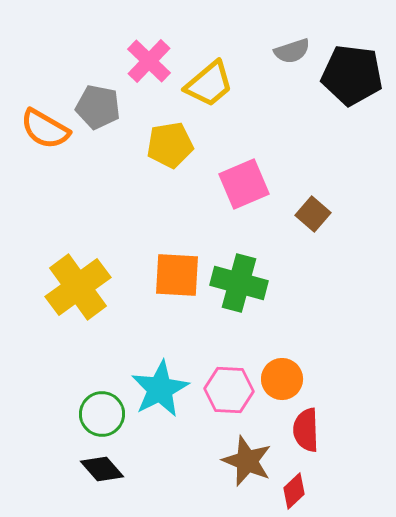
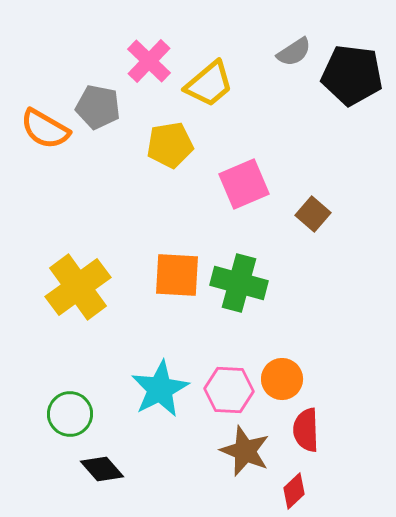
gray semicircle: moved 2 px right, 1 px down; rotated 15 degrees counterclockwise
green circle: moved 32 px left
brown star: moved 2 px left, 10 px up
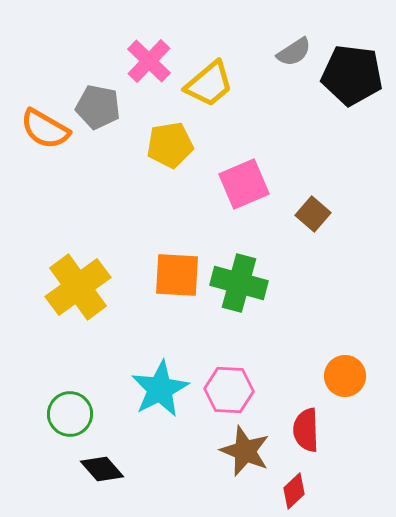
orange circle: moved 63 px right, 3 px up
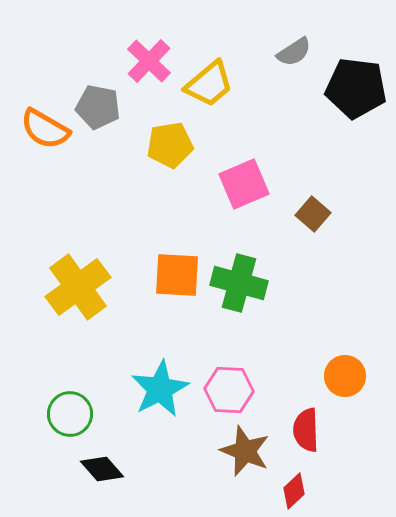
black pentagon: moved 4 px right, 13 px down
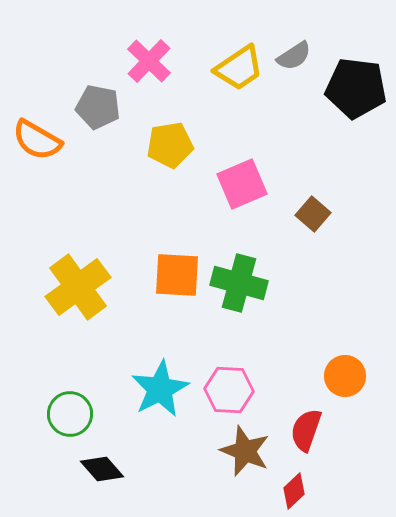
gray semicircle: moved 4 px down
yellow trapezoid: moved 30 px right, 16 px up; rotated 6 degrees clockwise
orange semicircle: moved 8 px left, 11 px down
pink square: moved 2 px left
red semicircle: rotated 21 degrees clockwise
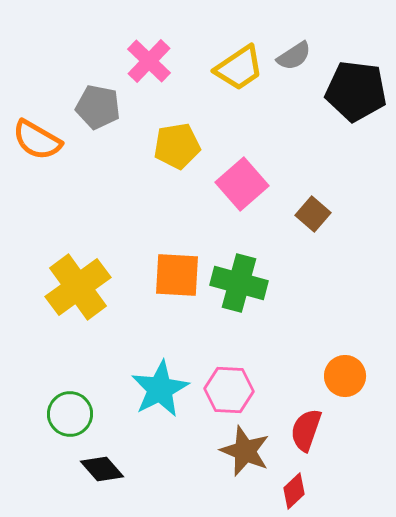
black pentagon: moved 3 px down
yellow pentagon: moved 7 px right, 1 px down
pink square: rotated 18 degrees counterclockwise
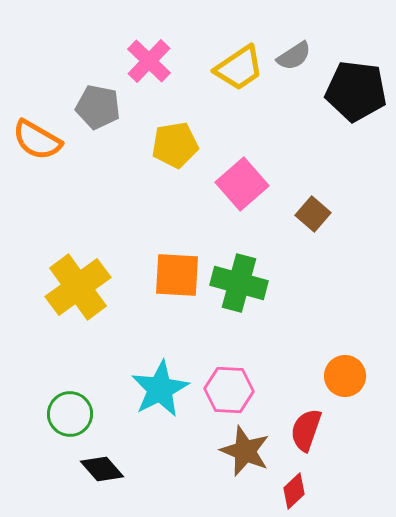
yellow pentagon: moved 2 px left, 1 px up
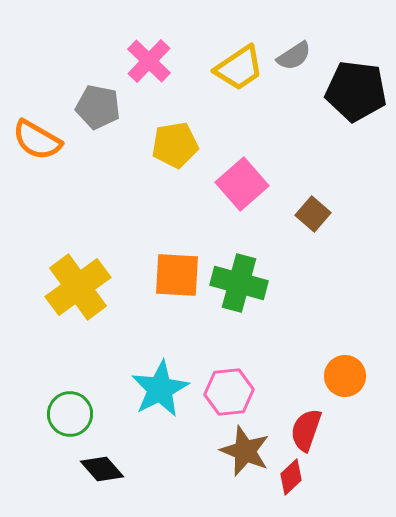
pink hexagon: moved 2 px down; rotated 9 degrees counterclockwise
red diamond: moved 3 px left, 14 px up
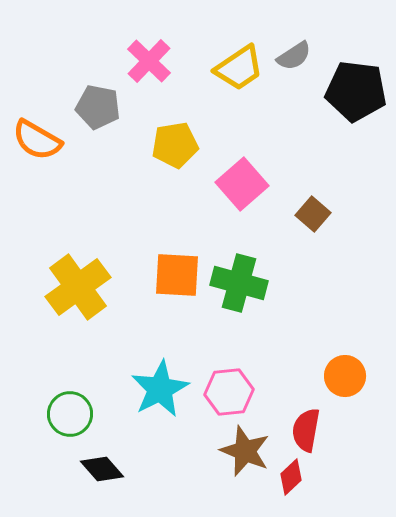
red semicircle: rotated 9 degrees counterclockwise
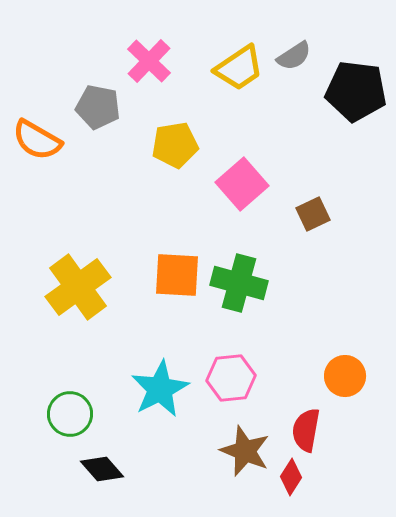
brown square: rotated 24 degrees clockwise
pink hexagon: moved 2 px right, 14 px up
red diamond: rotated 15 degrees counterclockwise
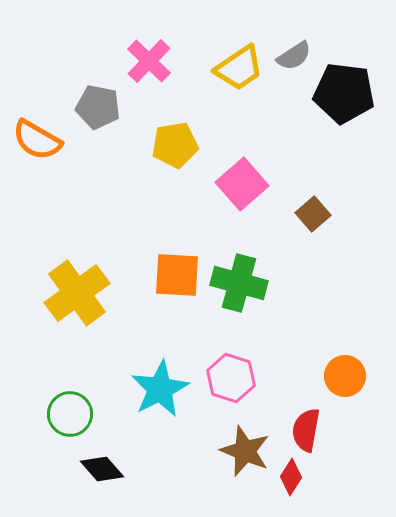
black pentagon: moved 12 px left, 2 px down
brown square: rotated 16 degrees counterclockwise
yellow cross: moved 1 px left, 6 px down
pink hexagon: rotated 24 degrees clockwise
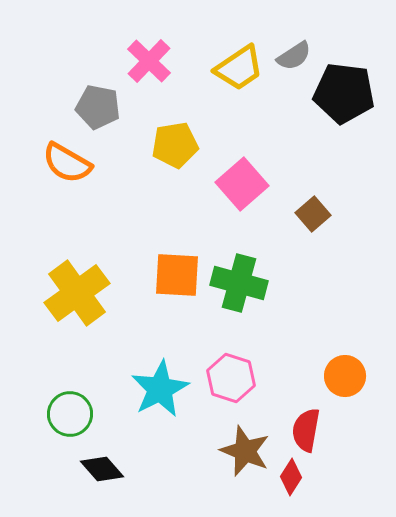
orange semicircle: moved 30 px right, 23 px down
